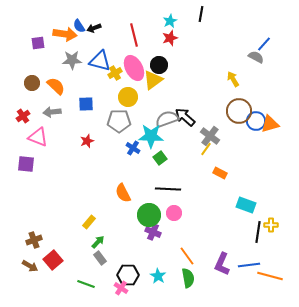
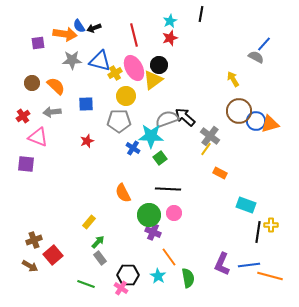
yellow circle at (128, 97): moved 2 px left, 1 px up
orange line at (187, 256): moved 18 px left, 1 px down
red square at (53, 260): moved 5 px up
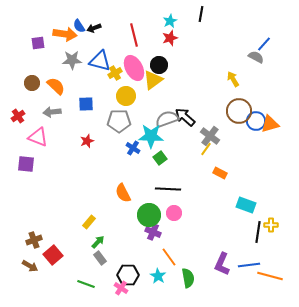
red cross at (23, 116): moved 5 px left
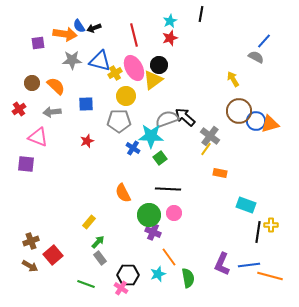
blue line at (264, 44): moved 3 px up
red cross at (18, 116): moved 1 px right, 7 px up
orange rectangle at (220, 173): rotated 16 degrees counterclockwise
brown cross at (34, 240): moved 3 px left, 1 px down
cyan star at (158, 276): moved 2 px up; rotated 21 degrees clockwise
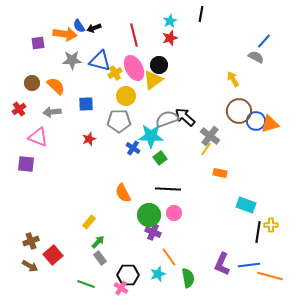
red star at (87, 141): moved 2 px right, 2 px up
